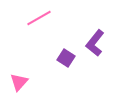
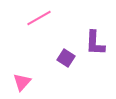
purple L-shape: rotated 36 degrees counterclockwise
pink triangle: moved 3 px right
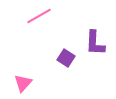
pink line: moved 2 px up
pink triangle: moved 1 px right, 1 px down
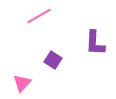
purple square: moved 13 px left, 2 px down
pink triangle: moved 1 px left
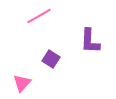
purple L-shape: moved 5 px left, 2 px up
purple square: moved 2 px left, 1 px up
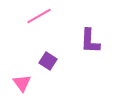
purple square: moved 3 px left, 2 px down
pink triangle: rotated 18 degrees counterclockwise
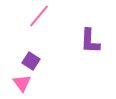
pink line: rotated 20 degrees counterclockwise
purple square: moved 17 px left
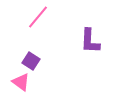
pink line: moved 1 px left, 1 px down
pink triangle: moved 1 px left, 1 px up; rotated 18 degrees counterclockwise
